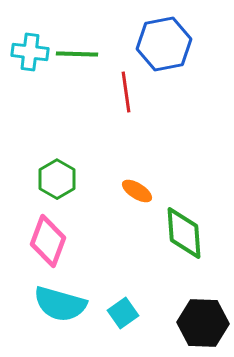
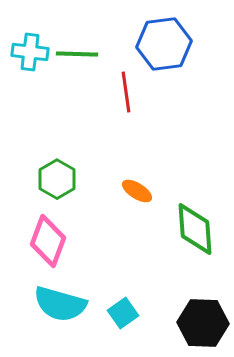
blue hexagon: rotated 4 degrees clockwise
green diamond: moved 11 px right, 4 px up
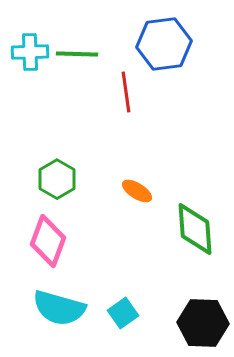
cyan cross: rotated 9 degrees counterclockwise
cyan semicircle: moved 1 px left, 4 px down
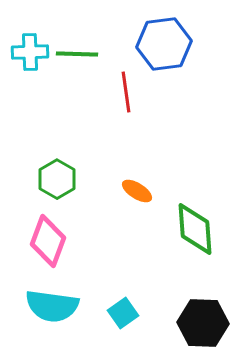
cyan semicircle: moved 7 px left, 2 px up; rotated 8 degrees counterclockwise
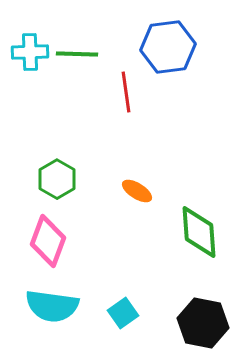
blue hexagon: moved 4 px right, 3 px down
green diamond: moved 4 px right, 3 px down
black hexagon: rotated 9 degrees clockwise
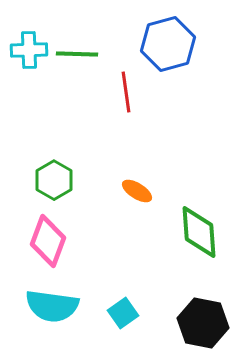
blue hexagon: moved 3 px up; rotated 8 degrees counterclockwise
cyan cross: moved 1 px left, 2 px up
green hexagon: moved 3 px left, 1 px down
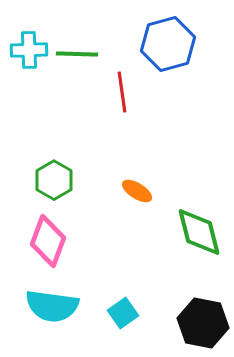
red line: moved 4 px left
green diamond: rotated 10 degrees counterclockwise
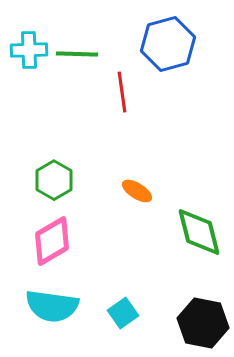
pink diamond: moved 4 px right; rotated 39 degrees clockwise
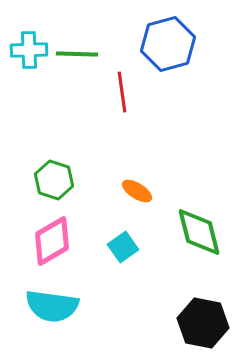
green hexagon: rotated 12 degrees counterclockwise
cyan square: moved 66 px up
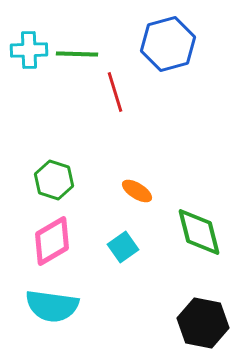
red line: moved 7 px left; rotated 9 degrees counterclockwise
